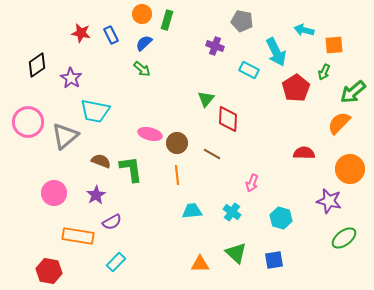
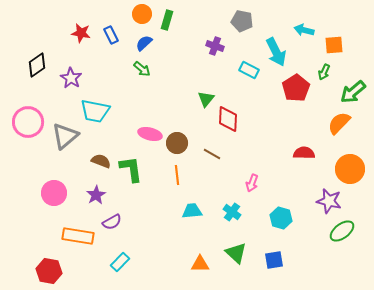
green ellipse at (344, 238): moved 2 px left, 7 px up
cyan rectangle at (116, 262): moved 4 px right
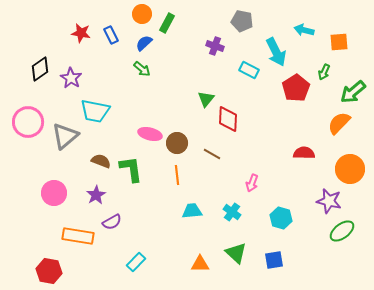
green rectangle at (167, 20): moved 3 px down; rotated 12 degrees clockwise
orange square at (334, 45): moved 5 px right, 3 px up
black diamond at (37, 65): moved 3 px right, 4 px down
cyan rectangle at (120, 262): moved 16 px right
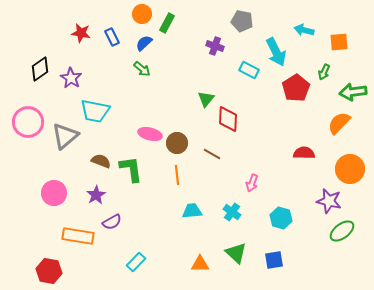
blue rectangle at (111, 35): moved 1 px right, 2 px down
green arrow at (353, 92): rotated 32 degrees clockwise
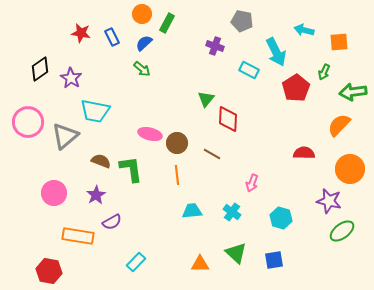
orange semicircle at (339, 123): moved 2 px down
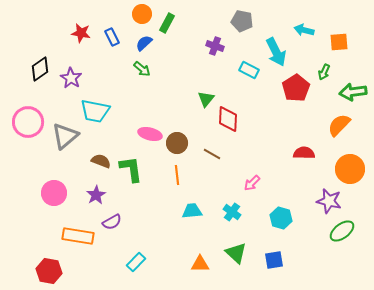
pink arrow at (252, 183): rotated 24 degrees clockwise
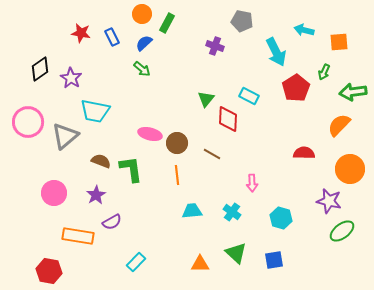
cyan rectangle at (249, 70): moved 26 px down
pink arrow at (252, 183): rotated 48 degrees counterclockwise
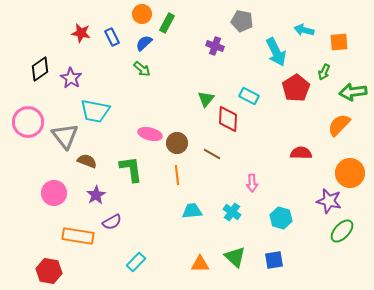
gray triangle at (65, 136): rotated 28 degrees counterclockwise
red semicircle at (304, 153): moved 3 px left
brown semicircle at (101, 161): moved 14 px left
orange circle at (350, 169): moved 4 px down
green ellipse at (342, 231): rotated 10 degrees counterclockwise
green triangle at (236, 253): moved 1 px left, 4 px down
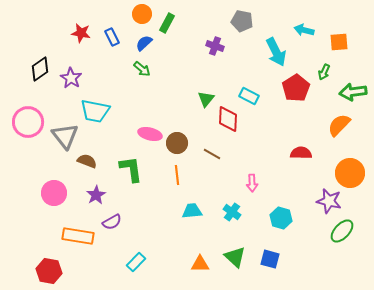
blue square at (274, 260): moved 4 px left, 1 px up; rotated 24 degrees clockwise
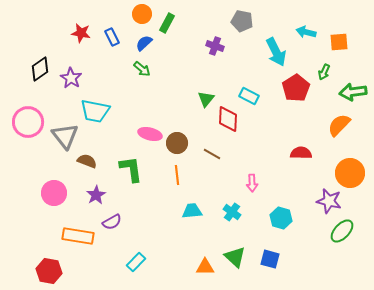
cyan arrow at (304, 30): moved 2 px right, 2 px down
orange triangle at (200, 264): moved 5 px right, 3 px down
